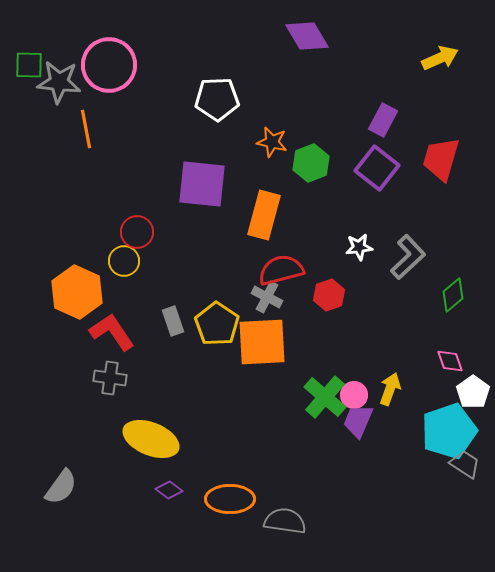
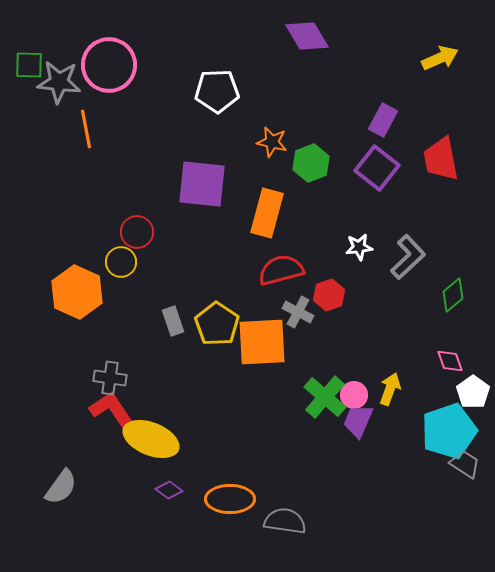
white pentagon at (217, 99): moved 8 px up
red trapezoid at (441, 159): rotated 27 degrees counterclockwise
orange rectangle at (264, 215): moved 3 px right, 2 px up
yellow circle at (124, 261): moved 3 px left, 1 px down
gray cross at (267, 297): moved 31 px right, 15 px down
red L-shape at (112, 332): moved 78 px down
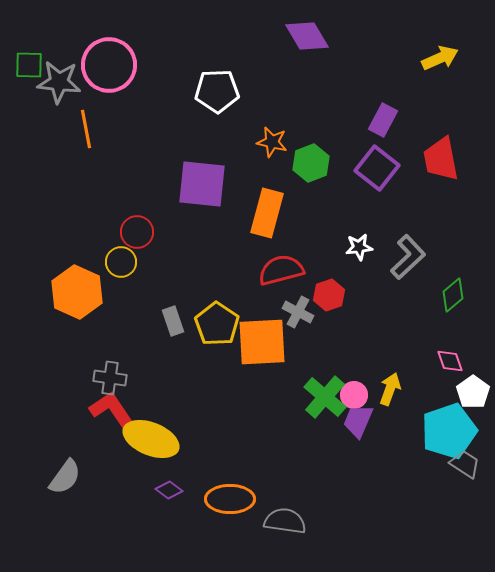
gray semicircle at (61, 487): moved 4 px right, 10 px up
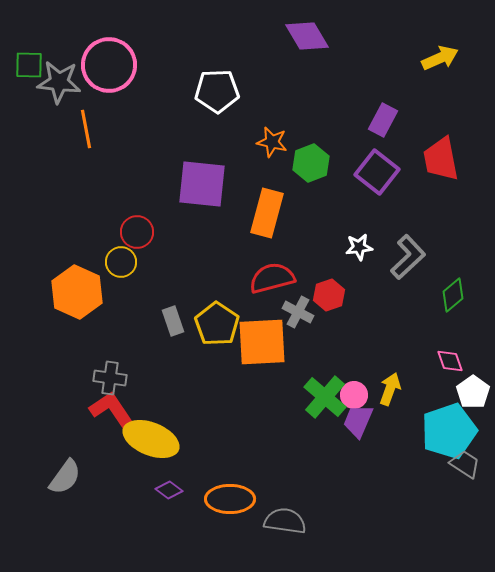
purple square at (377, 168): moved 4 px down
red semicircle at (281, 270): moved 9 px left, 8 px down
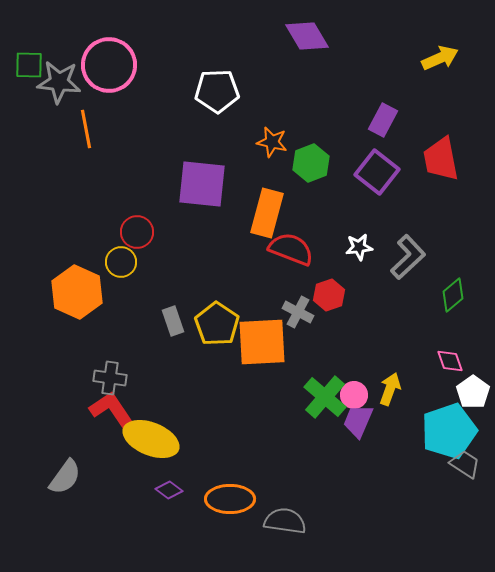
red semicircle at (272, 278): moved 19 px right, 29 px up; rotated 36 degrees clockwise
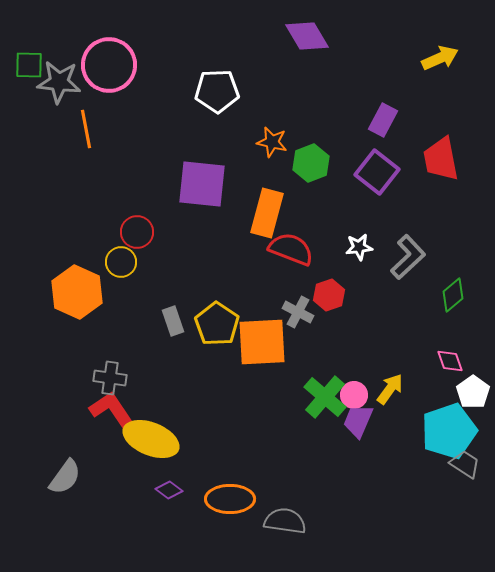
yellow arrow at (390, 389): rotated 16 degrees clockwise
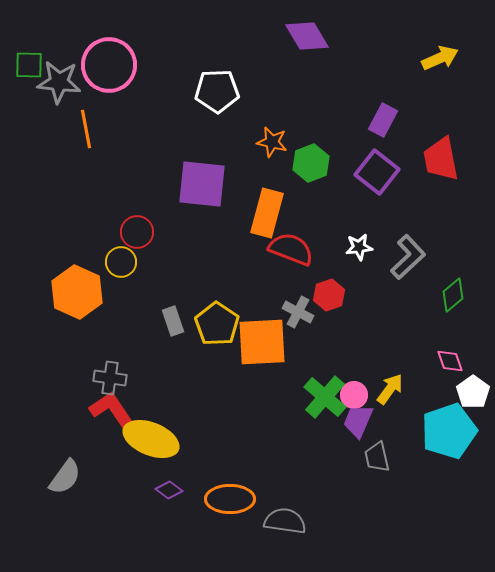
gray trapezoid at (465, 464): moved 88 px left, 7 px up; rotated 136 degrees counterclockwise
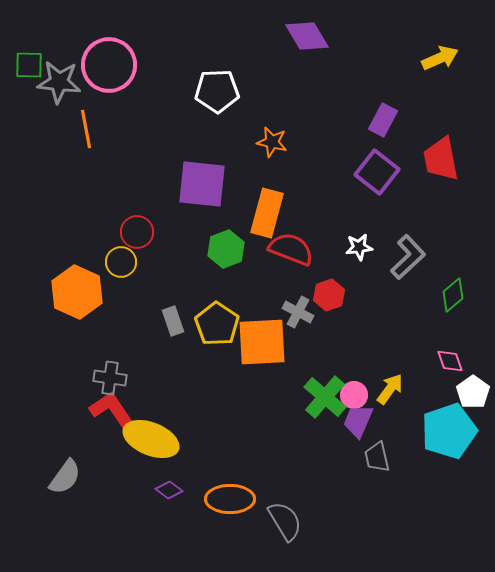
green hexagon at (311, 163): moved 85 px left, 86 px down
gray semicircle at (285, 521): rotated 51 degrees clockwise
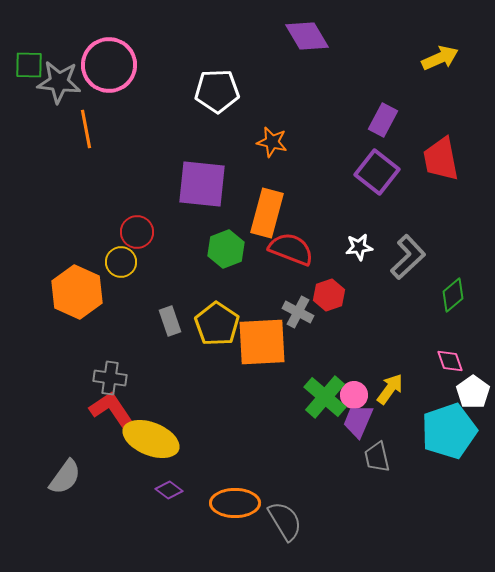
gray rectangle at (173, 321): moved 3 px left
orange ellipse at (230, 499): moved 5 px right, 4 px down
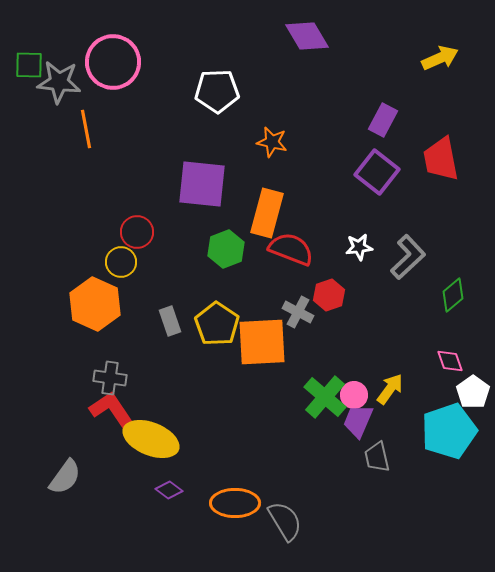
pink circle at (109, 65): moved 4 px right, 3 px up
orange hexagon at (77, 292): moved 18 px right, 12 px down
